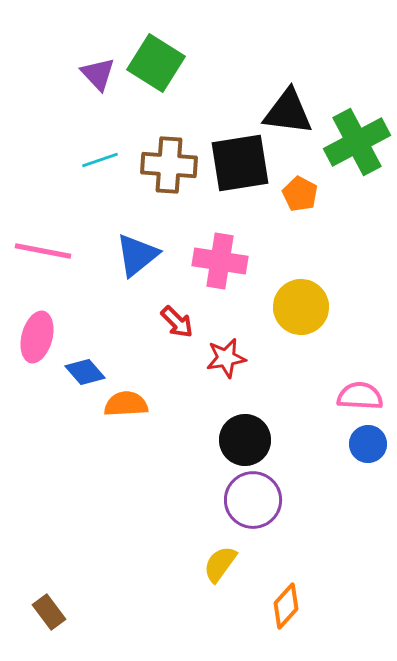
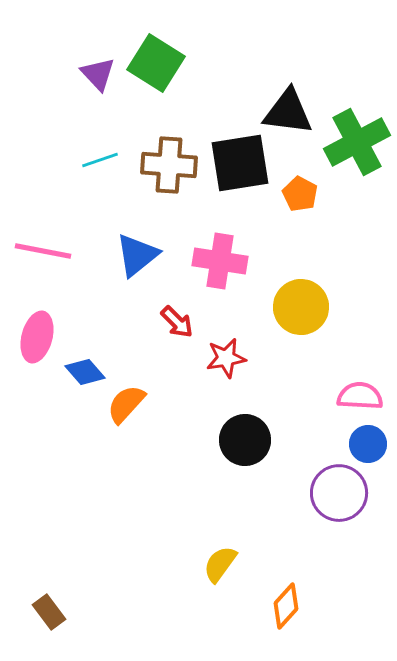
orange semicircle: rotated 45 degrees counterclockwise
purple circle: moved 86 px right, 7 px up
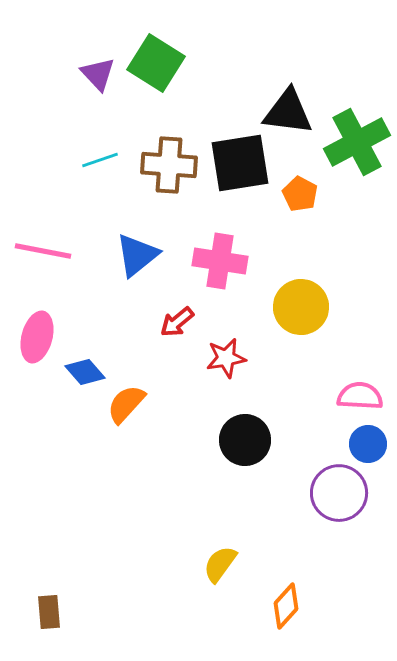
red arrow: rotated 96 degrees clockwise
brown rectangle: rotated 32 degrees clockwise
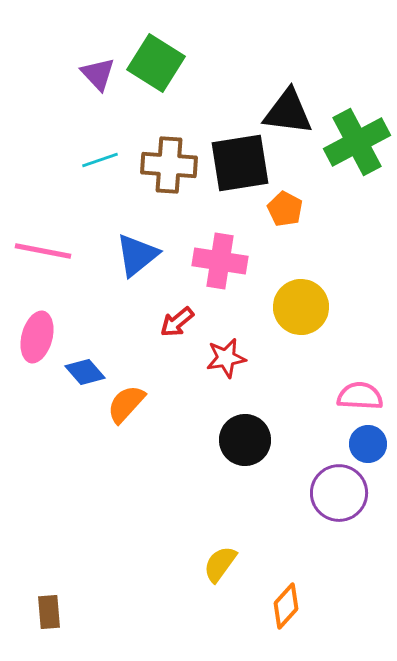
orange pentagon: moved 15 px left, 15 px down
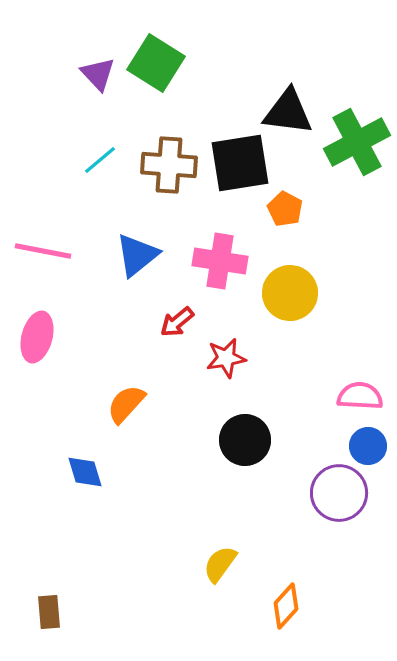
cyan line: rotated 21 degrees counterclockwise
yellow circle: moved 11 px left, 14 px up
blue diamond: moved 100 px down; rotated 24 degrees clockwise
blue circle: moved 2 px down
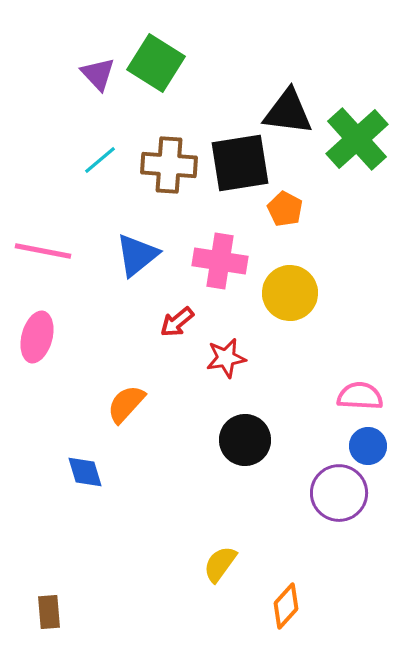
green cross: moved 3 px up; rotated 14 degrees counterclockwise
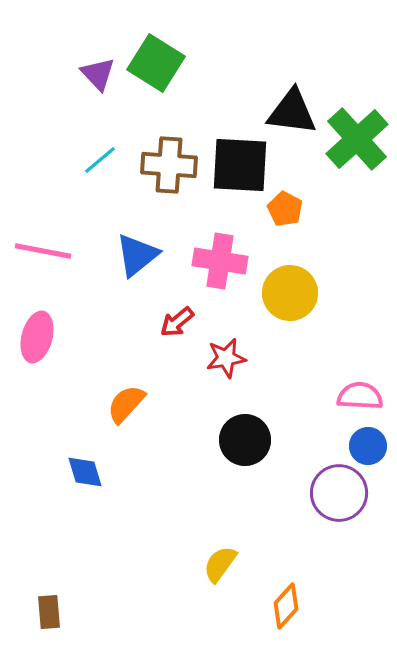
black triangle: moved 4 px right
black square: moved 2 px down; rotated 12 degrees clockwise
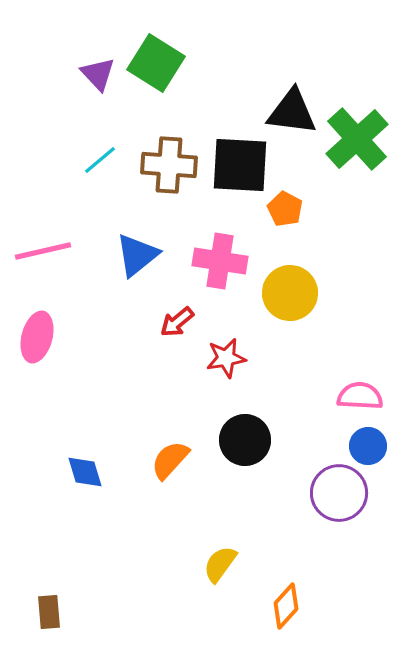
pink line: rotated 24 degrees counterclockwise
orange semicircle: moved 44 px right, 56 px down
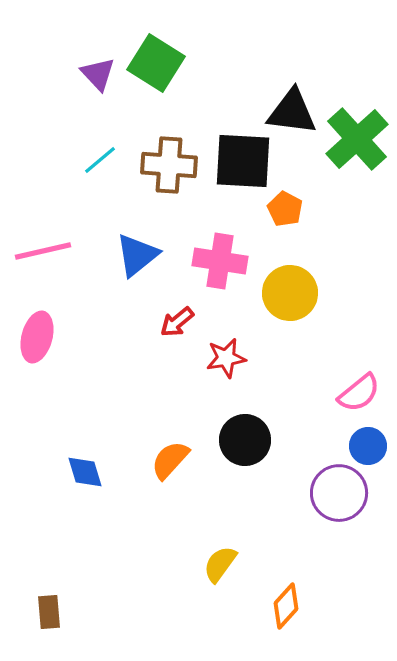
black square: moved 3 px right, 4 px up
pink semicircle: moved 1 px left, 3 px up; rotated 138 degrees clockwise
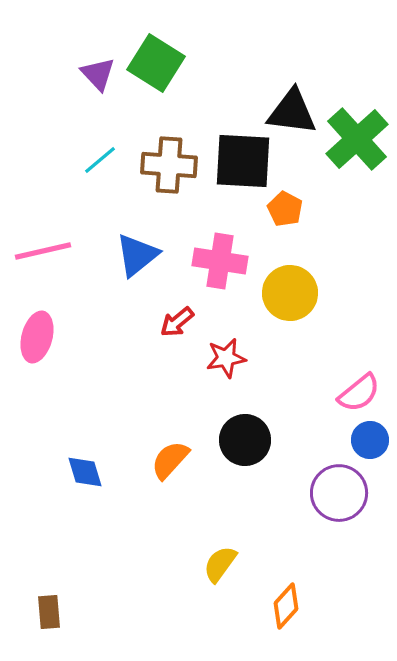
blue circle: moved 2 px right, 6 px up
